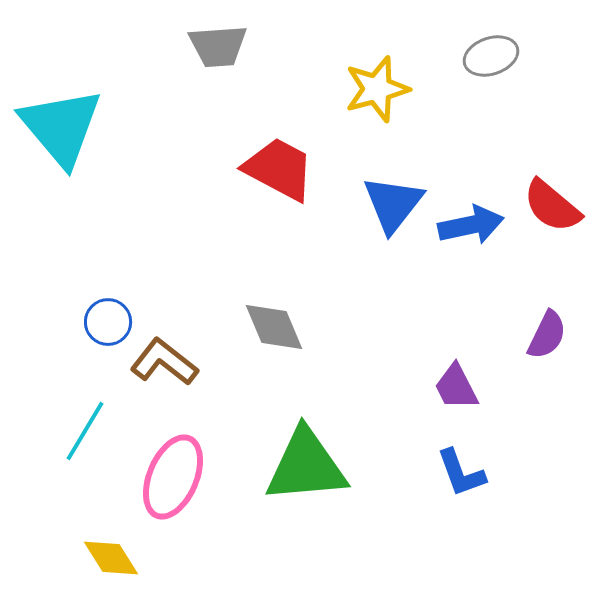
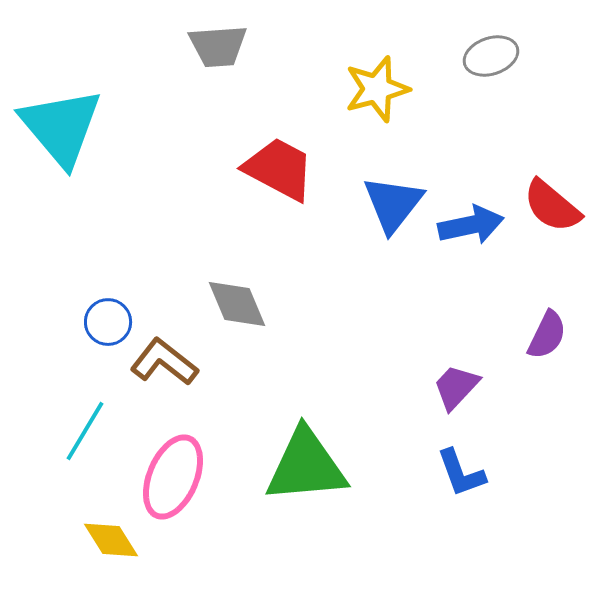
gray diamond: moved 37 px left, 23 px up
purple trapezoid: rotated 70 degrees clockwise
yellow diamond: moved 18 px up
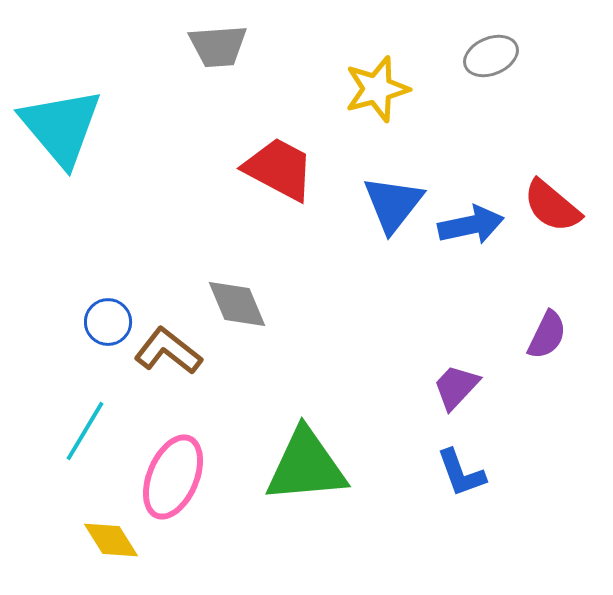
gray ellipse: rotated 4 degrees counterclockwise
brown L-shape: moved 4 px right, 11 px up
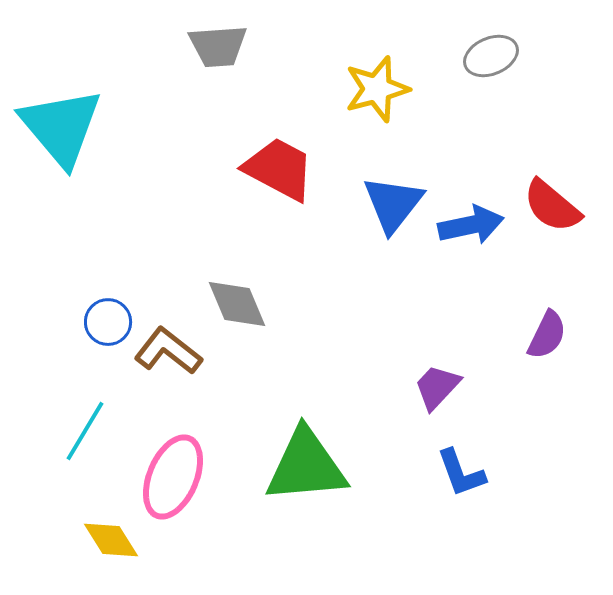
purple trapezoid: moved 19 px left
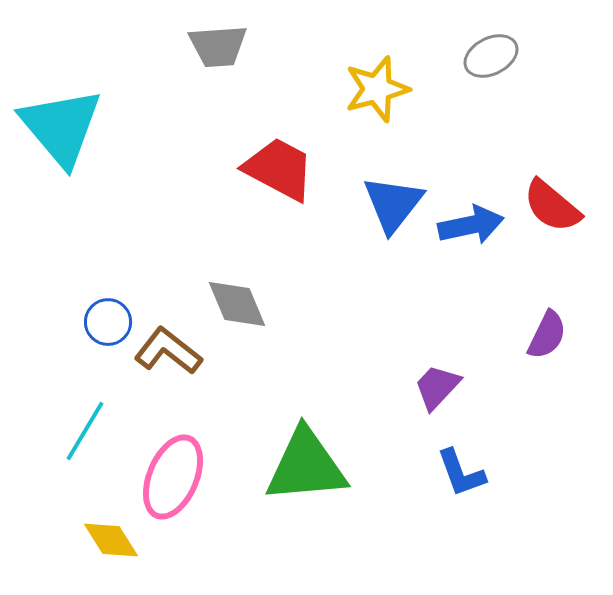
gray ellipse: rotated 4 degrees counterclockwise
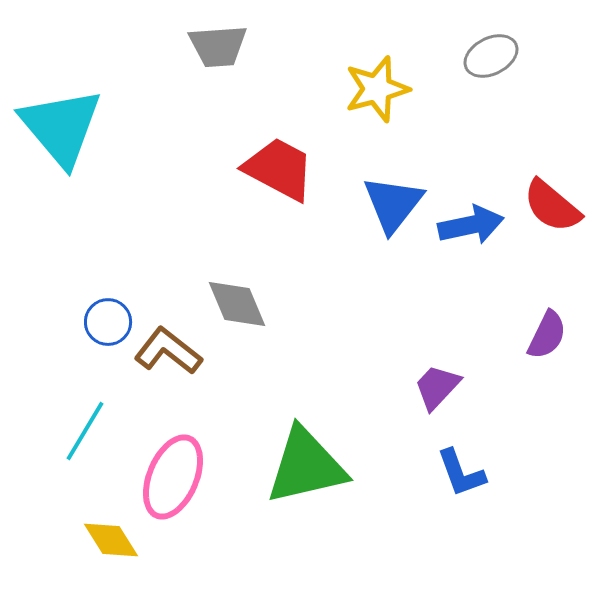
green triangle: rotated 8 degrees counterclockwise
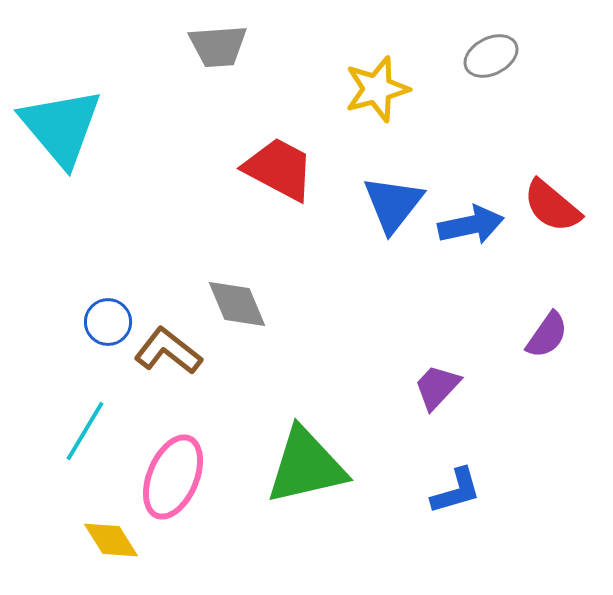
purple semicircle: rotated 9 degrees clockwise
blue L-shape: moved 5 px left, 18 px down; rotated 86 degrees counterclockwise
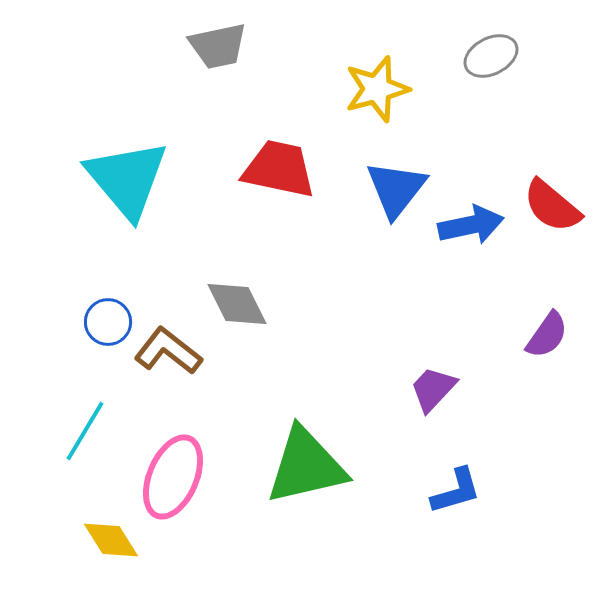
gray trapezoid: rotated 8 degrees counterclockwise
cyan triangle: moved 66 px right, 52 px down
red trapezoid: rotated 16 degrees counterclockwise
blue triangle: moved 3 px right, 15 px up
gray diamond: rotated 4 degrees counterclockwise
purple trapezoid: moved 4 px left, 2 px down
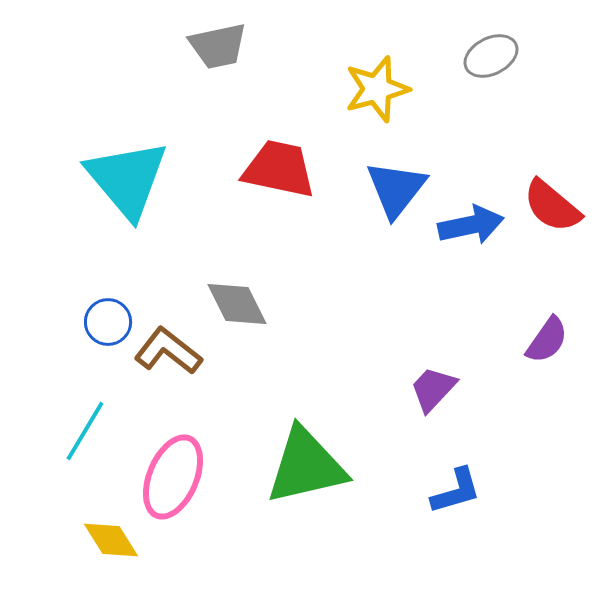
purple semicircle: moved 5 px down
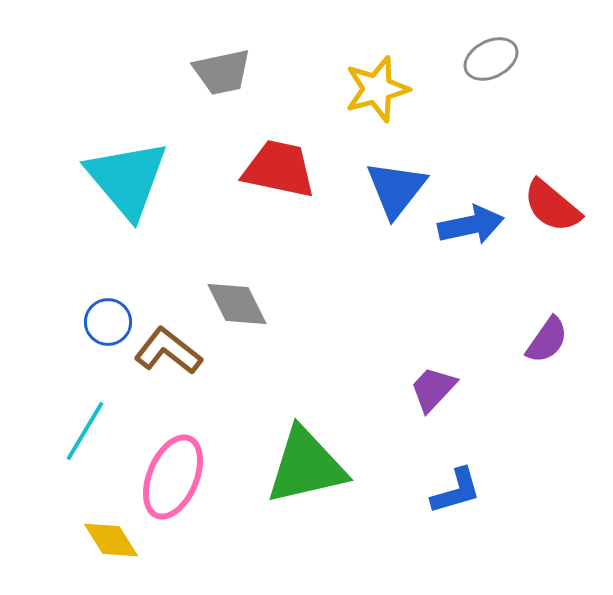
gray trapezoid: moved 4 px right, 26 px down
gray ellipse: moved 3 px down
